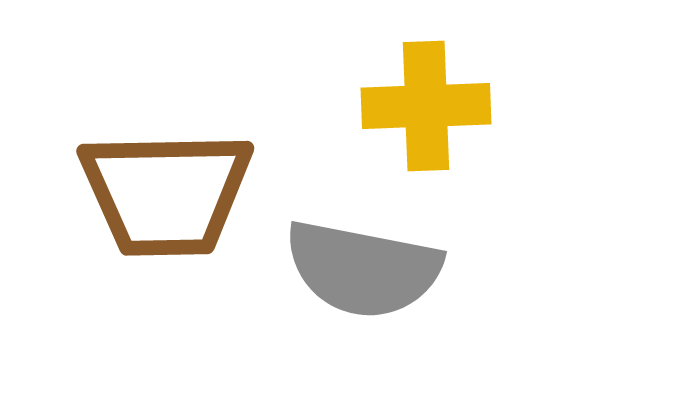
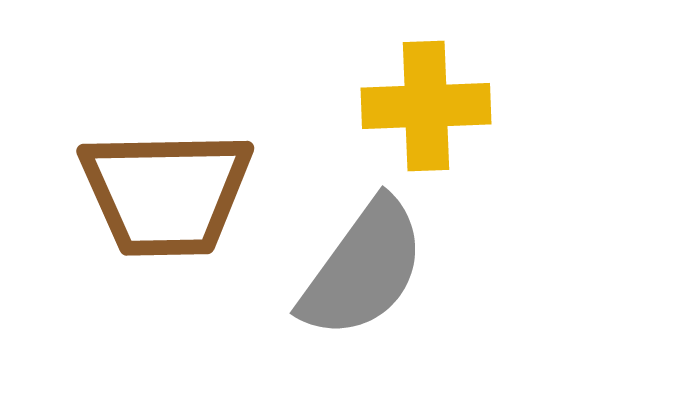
gray semicircle: rotated 65 degrees counterclockwise
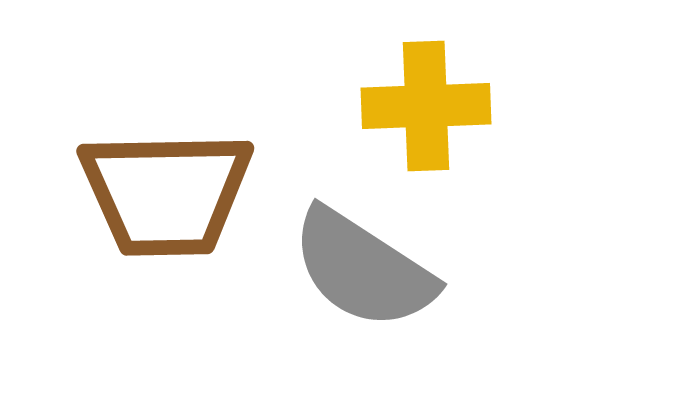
gray semicircle: rotated 87 degrees clockwise
